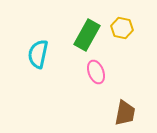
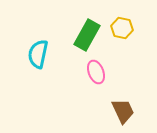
brown trapezoid: moved 2 px left, 2 px up; rotated 36 degrees counterclockwise
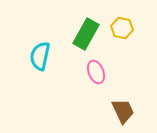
green rectangle: moved 1 px left, 1 px up
cyan semicircle: moved 2 px right, 2 px down
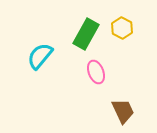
yellow hexagon: rotated 15 degrees clockwise
cyan semicircle: rotated 28 degrees clockwise
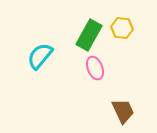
yellow hexagon: rotated 20 degrees counterclockwise
green rectangle: moved 3 px right, 1 px down
pink ellipse: moved 1 px left, 4 px up
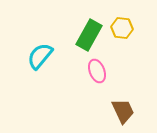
pink ellipse: moved 2 px right, 3 px down
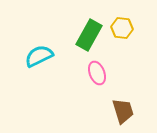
cyan semicircle: moved 1 px left; rotated 24 degrees clockwise
pink ellipse: moved 2 px down
brown trapezoid: rotated 8 degrees clockwise
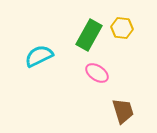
pink ellipse: rotated 35 degrees counterclockwise
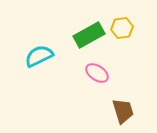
yellow hexagon: rotated 15 degrees counterclockwise
green rectangle: rotated 32 degrees clockwise
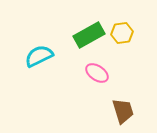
yellow hexagon: moved 5 px down
